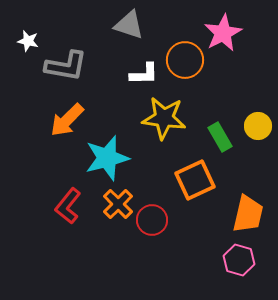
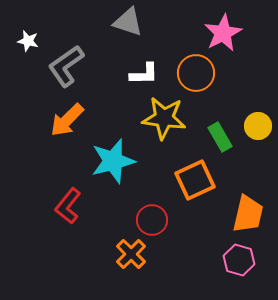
gray triangle: moved 1 px left, 3 px up
orange circle: moved 11 px right, 13 px down
gray L-shape: rotated 135 degrees clockwise
cyan star: moved 6 px right, 3 px down
orange cross: moved 13 px right, 50 px down
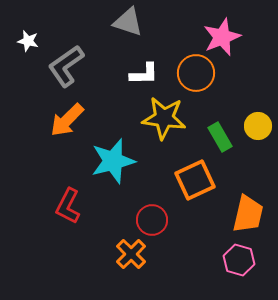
pink star: moved 1 px left, 4 px down; rotated 6 degrees clockwise
red L-shape: rotated 12 degrees counterclockwise
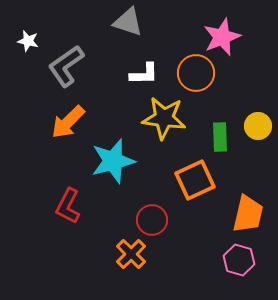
orange arrow: moved 1 px right, 2 px down
green rectangle: rotated 28 degrees clockwise
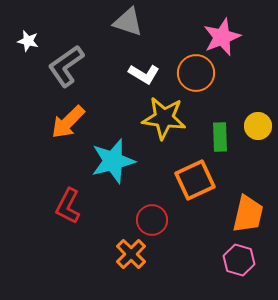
white L-shape: rotated 32 degrees clockwise
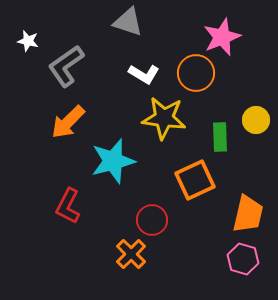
yellow circle: moved 2 px left, 6 px up
pink hexagon: moved 4 px right, 1 px up
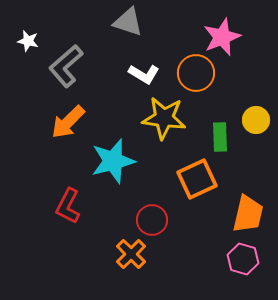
gray L-shape: rotated 6 degrees counterclockwise
orange square: moved 2 px right, 1 px up
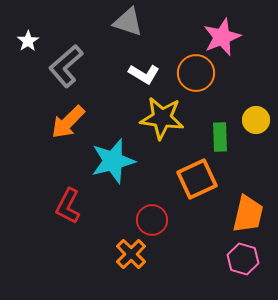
white star: rotated 25 degrees clockwise
yellow star: moved 2 px left
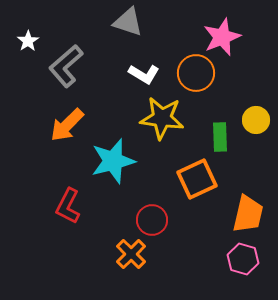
orange arrow: moved 1 px left, 3 px down
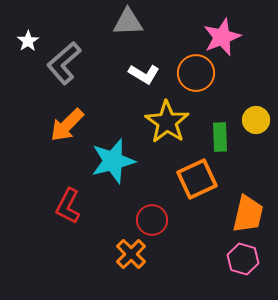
gray triangle: rotated 20 degrees counterclockwise
gray L-shape: moved 2 px left, 3 px up
yellow star: moved 5 px right, 4 px down; rotated 27 degrees clockwise
